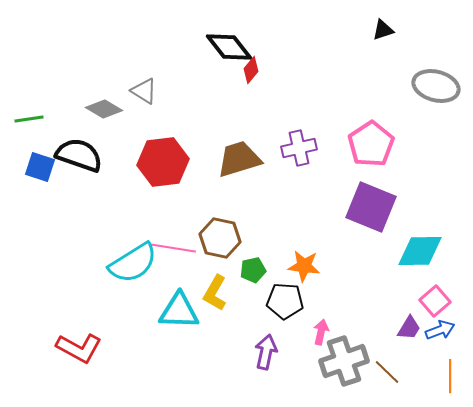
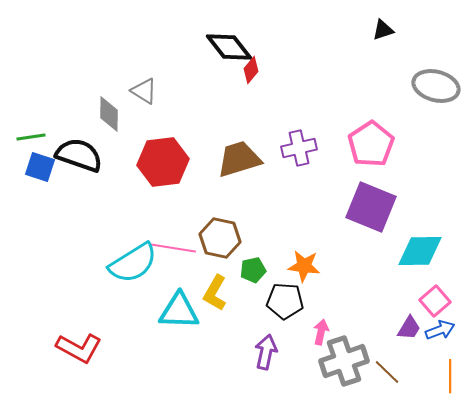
gray diamond: moved 5 px right, 5 px down; rotated 60 degrees clockwise
green line: moved 2 px right, 18 px down
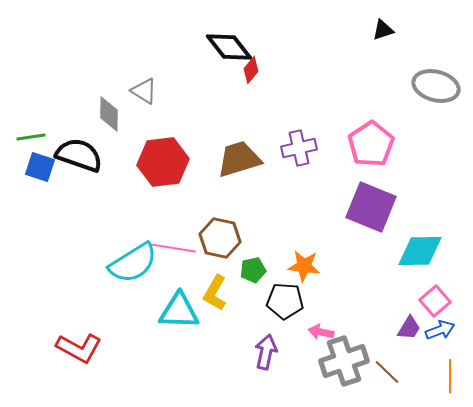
pink arrow: rotated 90 degrees counterclockwise
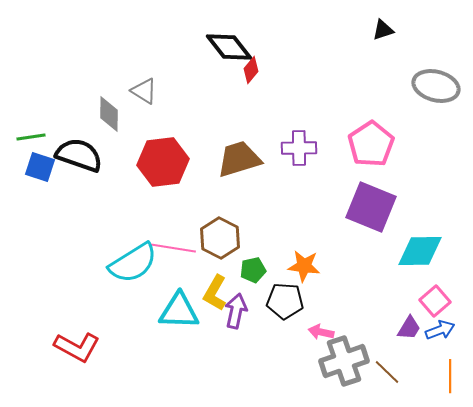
purple cross: rotated 12 degrees clockwise
brown hexagon: rotated 15 degrees clockwise
red L-shape: moved 2 px left, 1 px up
purple arrow: moved 30 px left, 41 px up
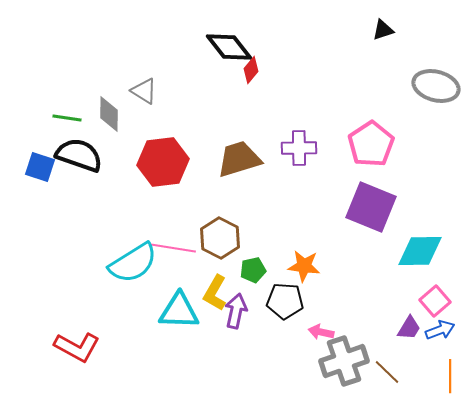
green line: moved 36 px right, 19 px up; rotated 16 degrees clockwise
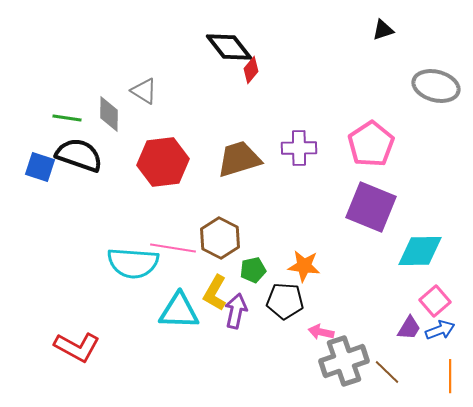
cyan semicircle: rotated 36 degrees clockwise
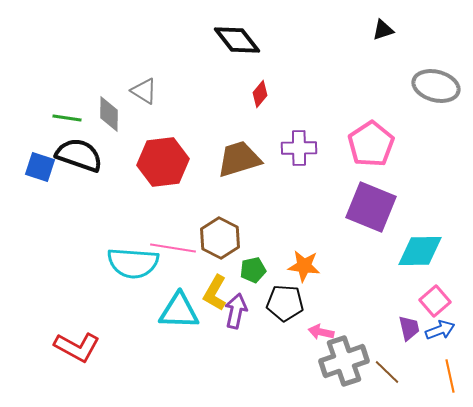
black diamond: moved 8 px right, 7 px up
red diamond: moved 9 px right, 24 px down
black pentagon: moved 2 px down
purple trapezoid: rotated 44 degrees counterclockwise
orange line: rotated 12 degrees counterclockwise
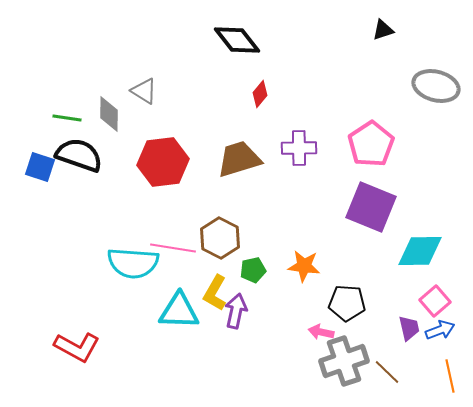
black pentagon: moved 62 px right
